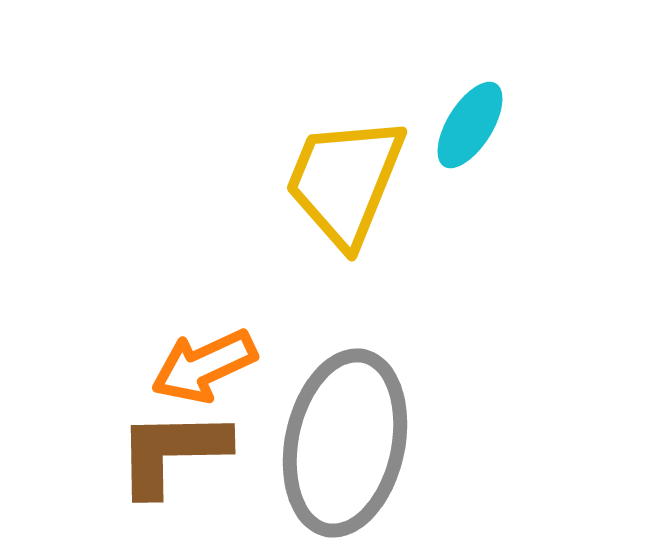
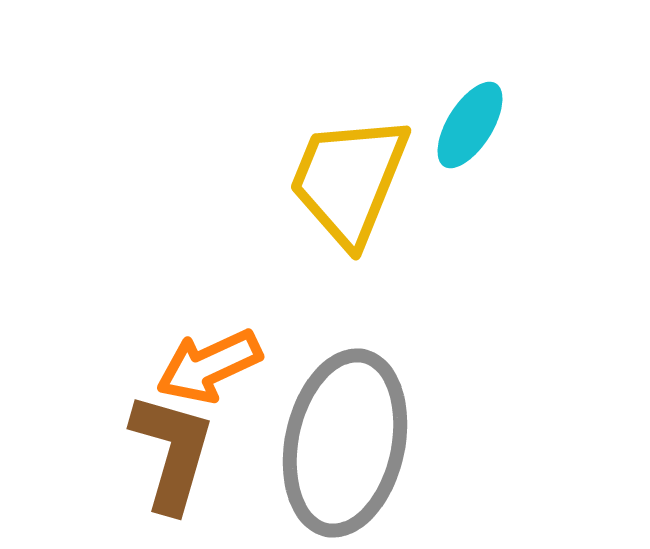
yellow trapezoid: moved 4 px right, 1 px up
orange arrow: moved 5 px right
brown L-shape: rotated 107 degrees clockwise
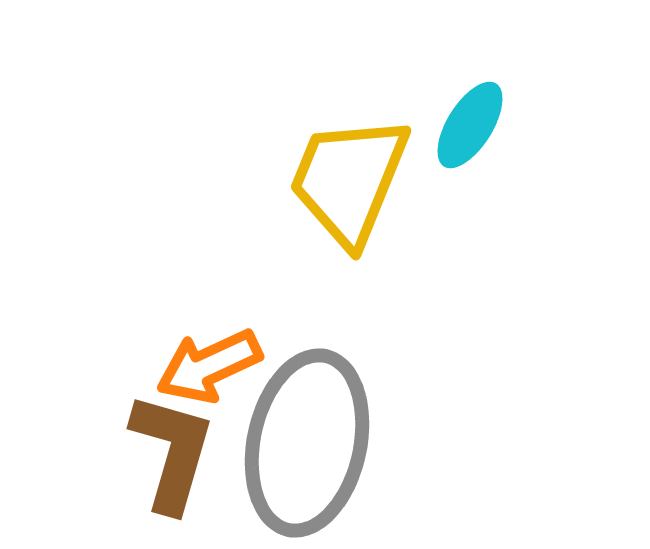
gray ellipse: moved 38 px left
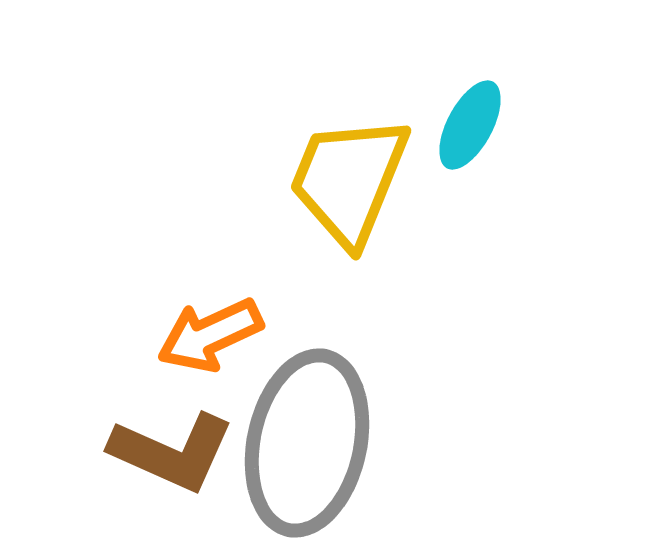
cyan ellipse: rotated 4 degrees counterclockwise
orange arrow: moved 1 px right, 31 px up
brown L-shape: rotated 98 degrees clockwise
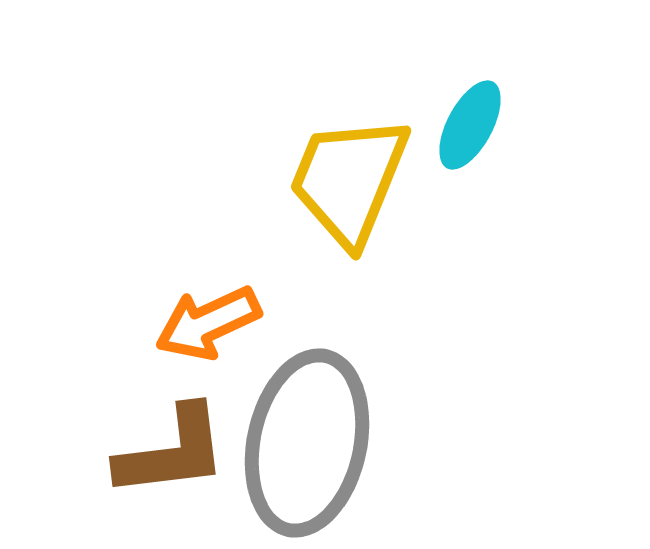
orange arrow: moved 2 px left, 12 px up
brown L-shape: rotated 31 degrees counterclockwise
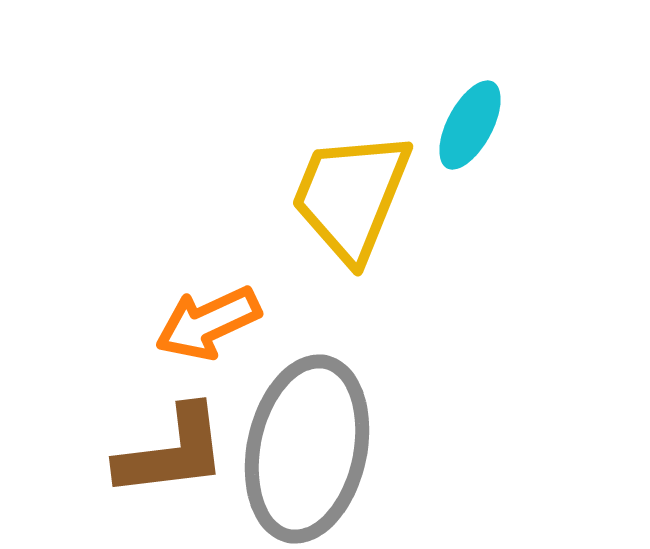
yellow trapezoid: moved 2 px right, 16 px down
gray ellipse: moved 6 px down
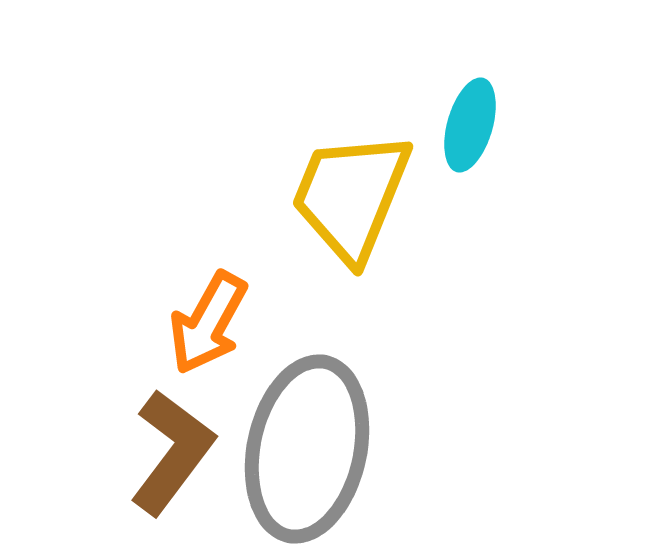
cyan ellipse: rotated 12 degrees counterclockwise
orange arrow: rotated 36 degrees counterclockwise
brown L-shape: rotated 46 degrees counterclockwise
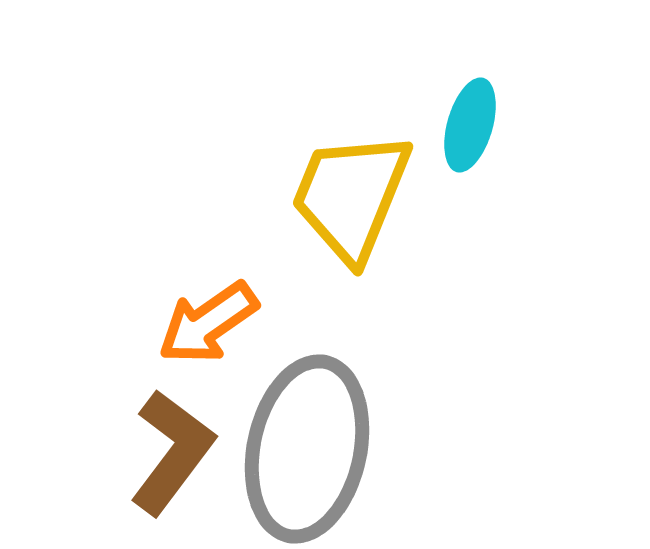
orange arrow: rotated 26 degrees clockwise
